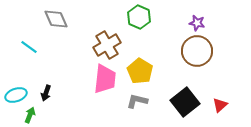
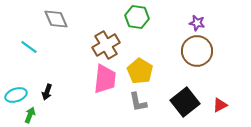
green hexagon: moved 2 px left; rotated 15 degrees counterclockwise
brown cross: moved 1 px left
black arrow: moved 1 px right, 1 px up
gray L-shape: moved 1 px right, 1 px down; rotated 115 degrees counterclockwise
red triangle: rotated 14 degrees clockwise
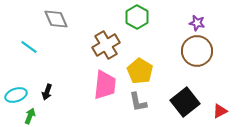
green hexagon: rotated 20 degrees clockwise
pink trapezoid: moved 6 px down
red triangle: moved 6 px down
green arrow: moved 1 px down
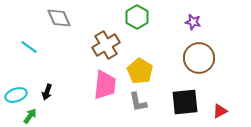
gray diamond: moved 3 px right, 1 px up
purple star: moved 4 px left, 1 px up
brown circle: moved 2 px right, 7 px down
black square: rotated 32 degrees clockwise
green arrow: rotated 14 degrees clockwise
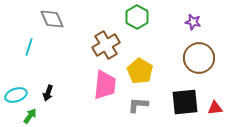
gray diamond: moved 7 px left, 1 px down
cyan line: rotated 72 degrees clockwise
black arrow: moved 1 px right, 1 px down
gray L-shape: moved 3 px down; rotated 105 degrees clockwise
red triangle: moved 5 px left, 3 px up; rotated 21 degrees clockwise
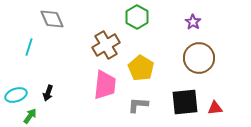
purple star: rotated 21 degrees clockwise
yellow pentagon: moved 1 px right, 3 px up
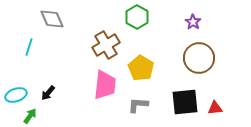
black arrow: rotated 21 degrees clockwise
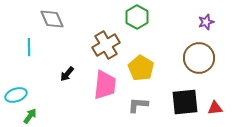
purple star: moved 13 px right; rotated 21 degrees clockwise
cyan line: rotated 18 degrees counterclockwise
black arrow: moved 19 px right, 19 px up
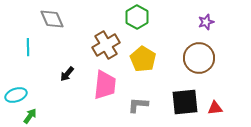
cyan line: moved 1 px left
yellow pentagon: moved 2 px right, 9 px up
